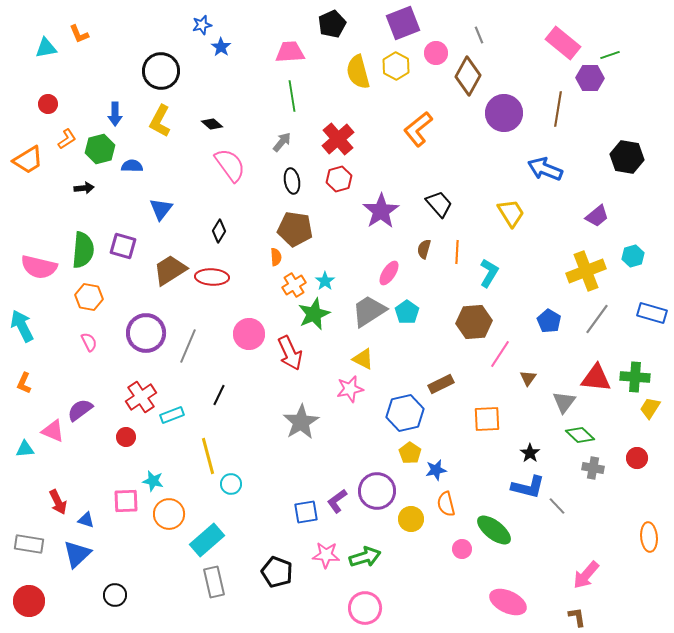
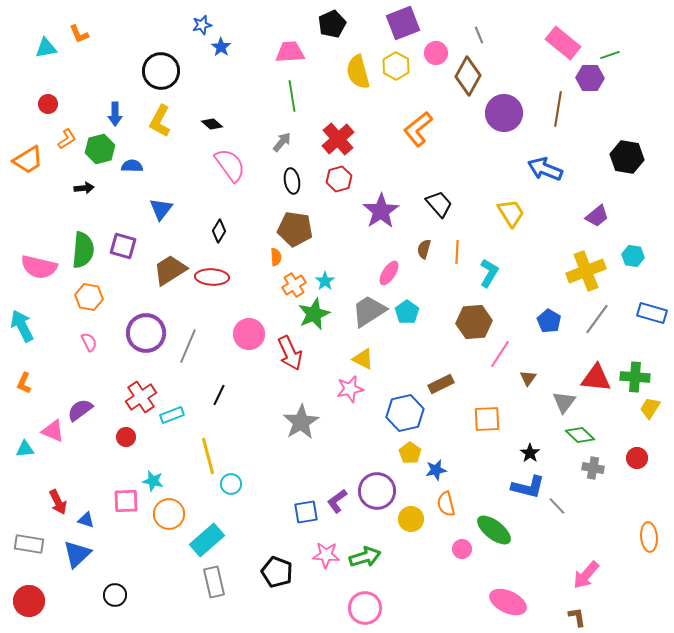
cyan hexagon at (633, 256): rotated 25 degrees clockwise
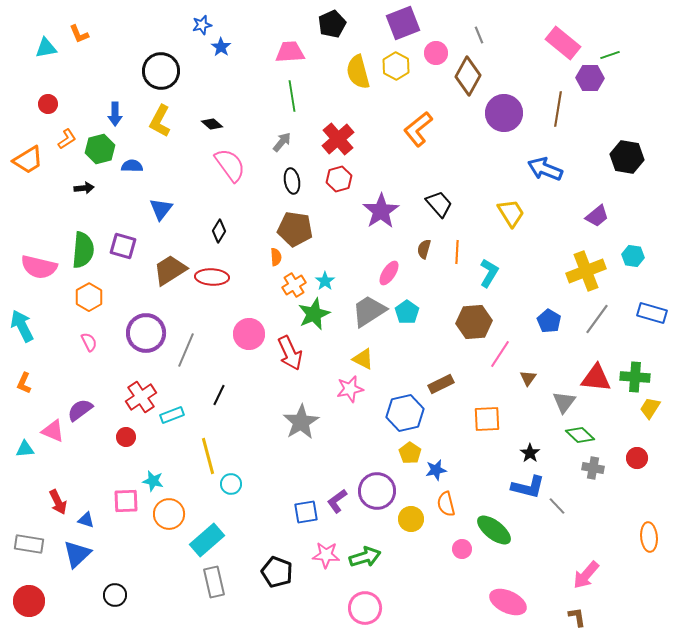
orange hexagon at (89, 297): rotated 20 degrees clockwise
gray line at (188, 346): moved 2 px left, 4 px down
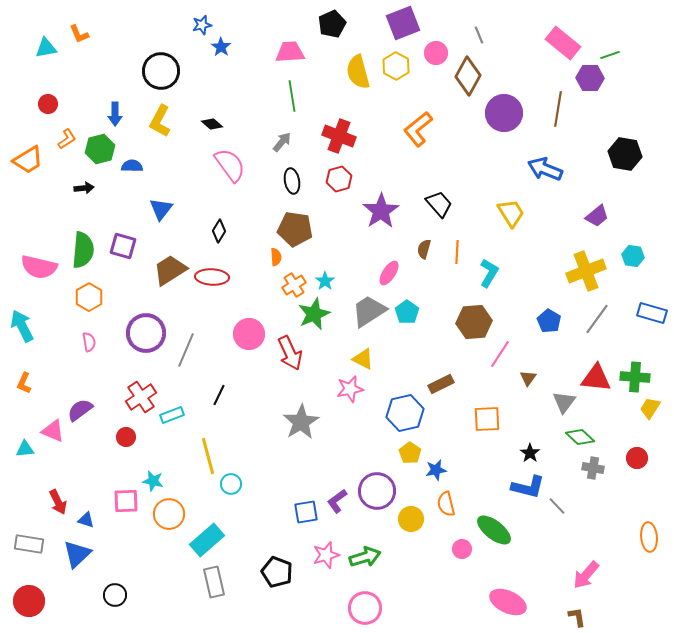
red cross at (338, 139): moved 1 px right, 3 px up; rotated 28 degrees counterclockwise
black hexagon at (627, 157): moved 2 px left, 3 px up
pink semicircle at (89, 342): rotated 18 degrees clockwise
green diamond at (580, 435): moved 2 px down
pink star at (326, 555): rotated 20 degrees counterclockwise
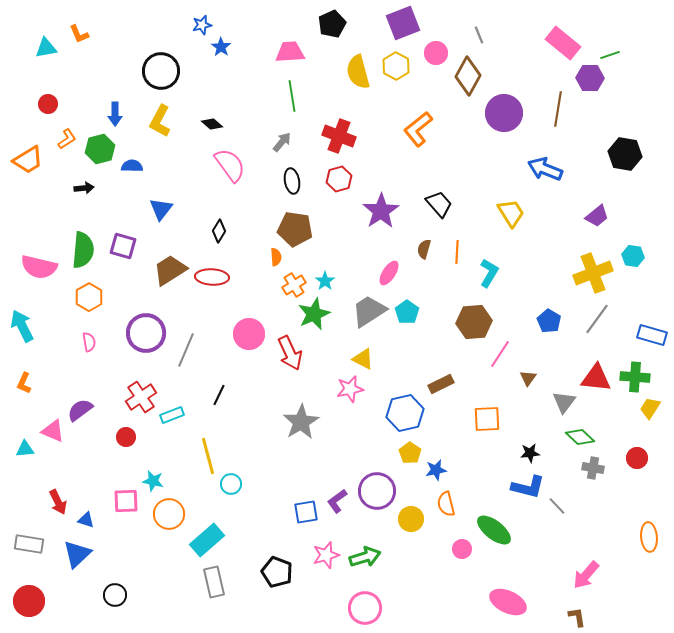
yellow cross at (586, 271): moved 7 px right, 2 px down
blue rectangle at (652, 313): moved 22 px down
black star at (530, 453): rotated 30 degrees clockwise
